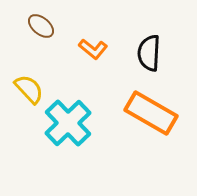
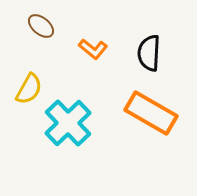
yellow semicircle: rotated 72 degrees clockwise
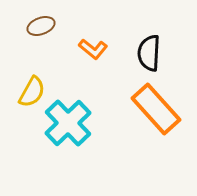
brown ellipse: rotated 60 degrees counterclockwise
yellow semicircle: moved 3 px right, 3 px down
orange rectangle: moved 5 px right, 4 px up; rotated 18 degrees clockwise
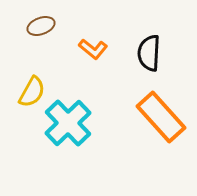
orange rectangle: moved 5 px right, 8 px down
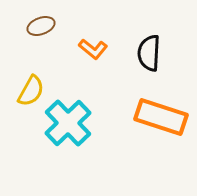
yellow semicircle: moved 1 px left, 1 px up
orange rectangle: rotated 30 degrees counterclockwise
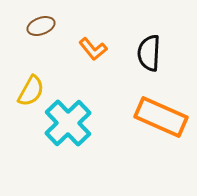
orange L-shape: rotated 12 degrees clockwise
orange rectangle: rotated 6 degrees clockwise
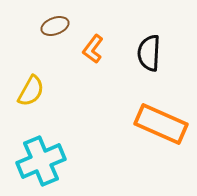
brown ellipse: moved 14 px right
orange L-shape: rotated 76 degrees clockwise
orange rectangle: moved 7 px down
cyan cross: moved 27 px left, 38 px down; rotated 21 degrees clockwise
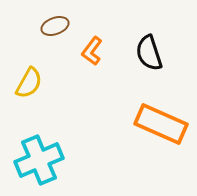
orange L-shape: moved 1 px left, 2 px down
black semicircle: rotated 21 degrees counterclockwise
yellow semicircle: moved 2 px left, 8 px up
cyan cross: moved 2 px left, 1 px up
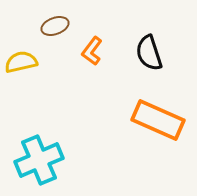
yellow semicircle: moved 8 px left, 21 px up; rotated 132 degrees counterclockwise
orange rectangle: moved 3 px left, 4 px up
